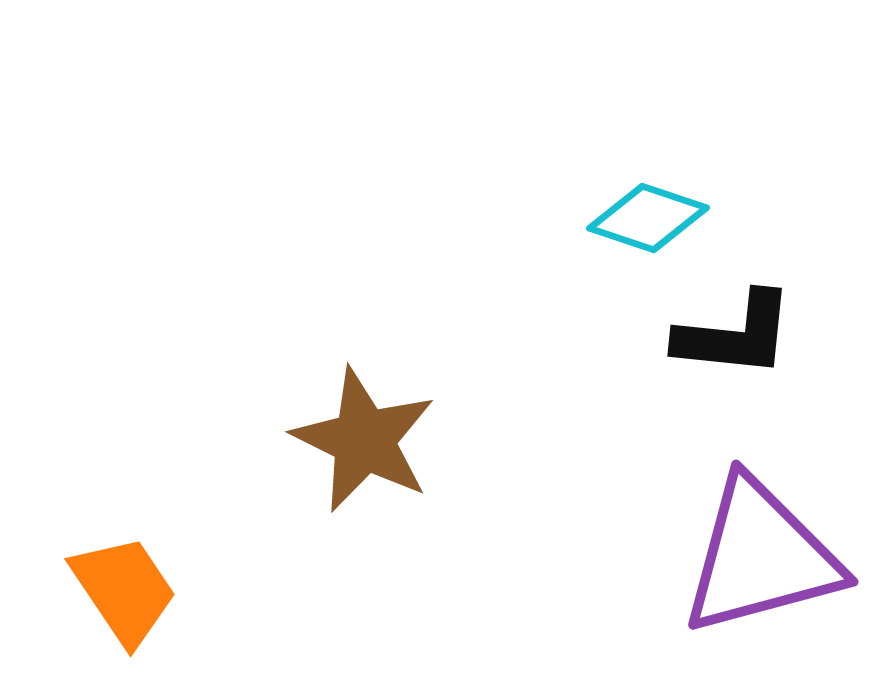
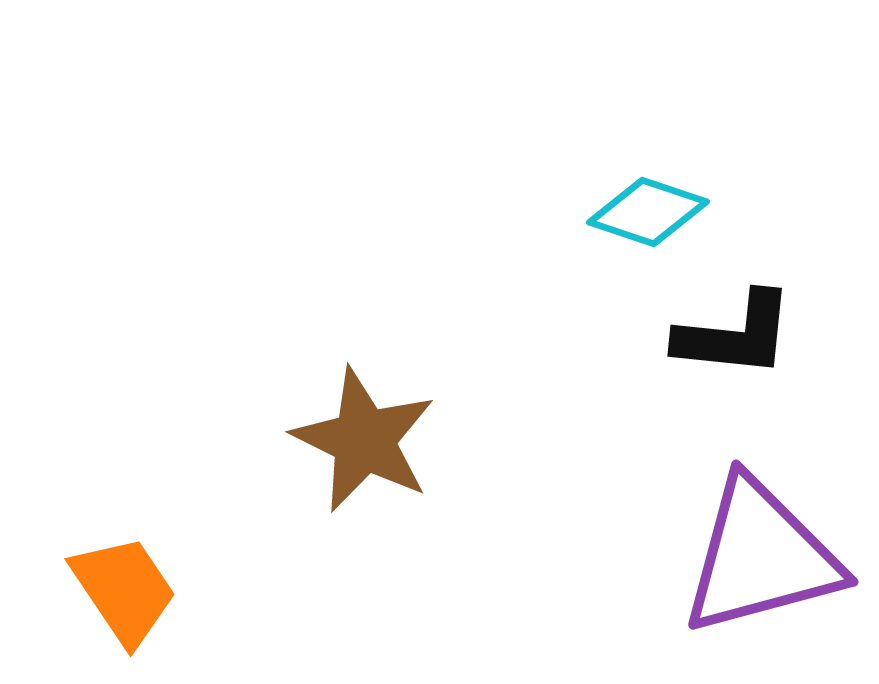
cyan diamond: moved 6 px up
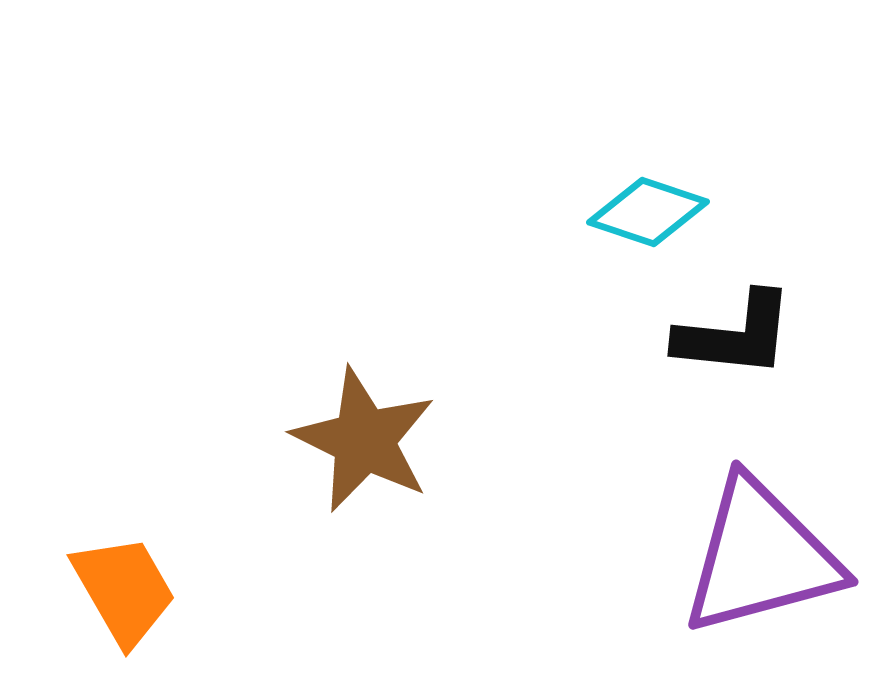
orange trapezoid: rotated 4 degrees clockwise
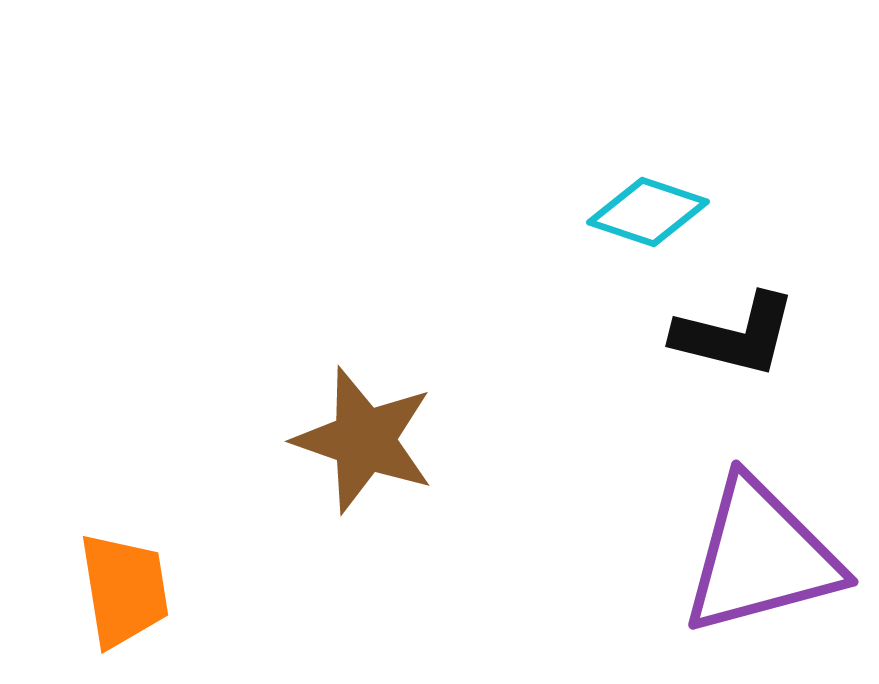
black L-shape: rotated 8 degrees clockwise
brown star: rotated 7 degrees counterclockwise
orange trapezoid: rotated 21 degrees clockwise
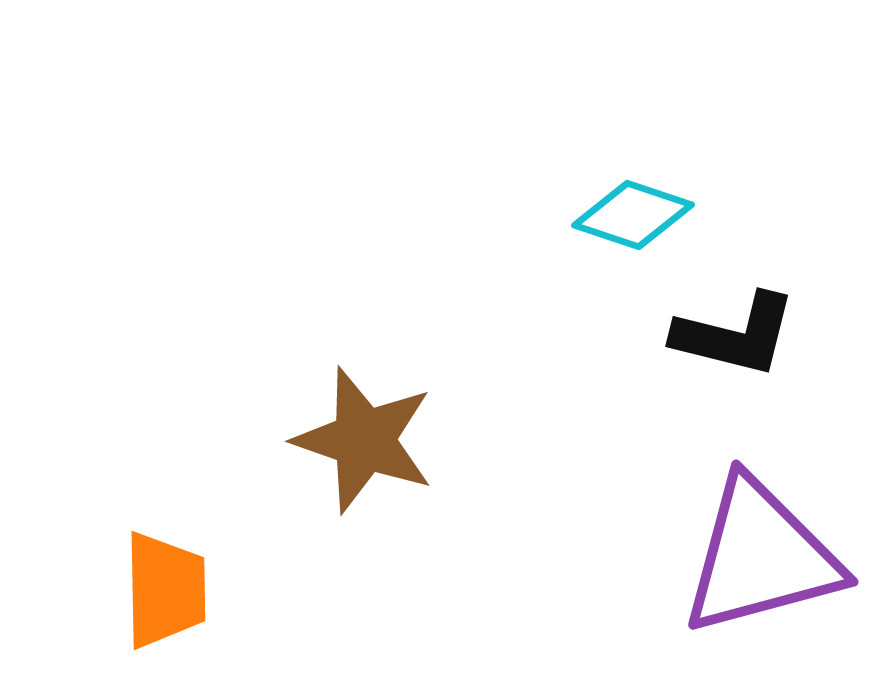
cyan diamond: moved 15 px left, 3 px down
orange trapezoid: moved 41 px right; rotated 8 degrees clockwise
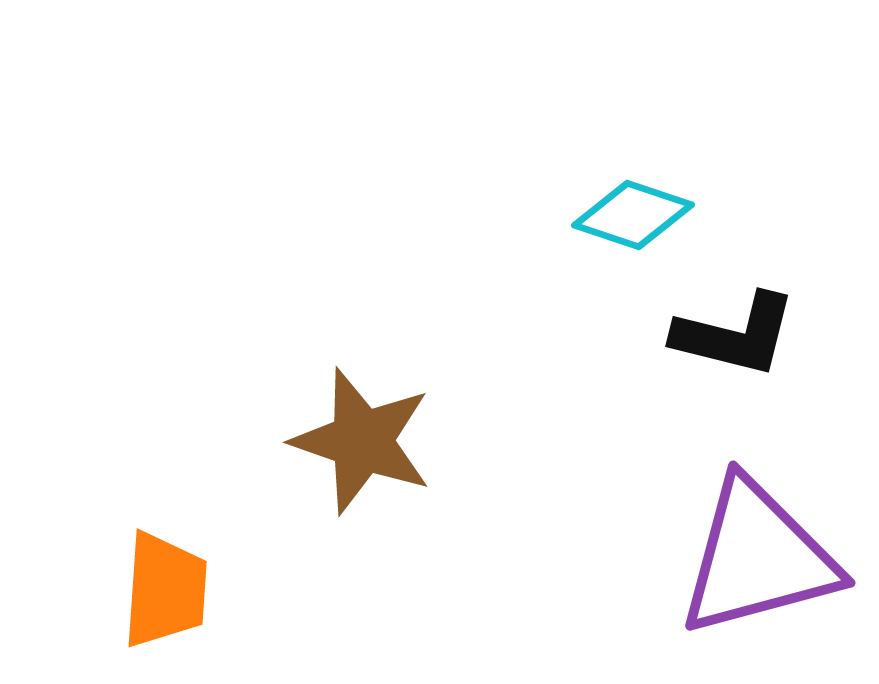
brown star: moved 2 px left, 1 px down
purple triangle: moved 3 px left, 1 px down
orange trapezoid: rotated 5 degrees clockwise
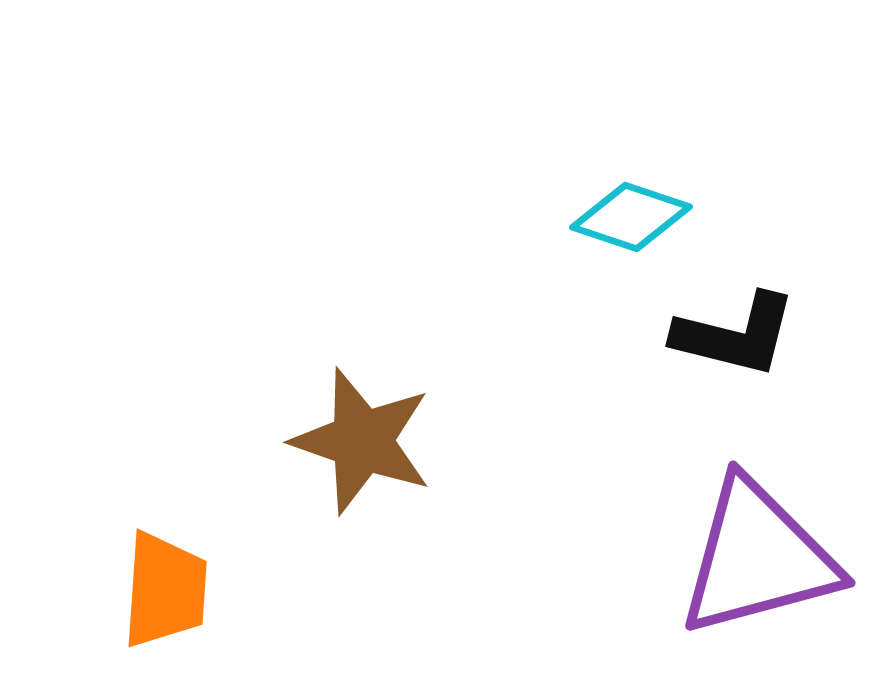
cyan diamond: moved 2 px left, 2 px down
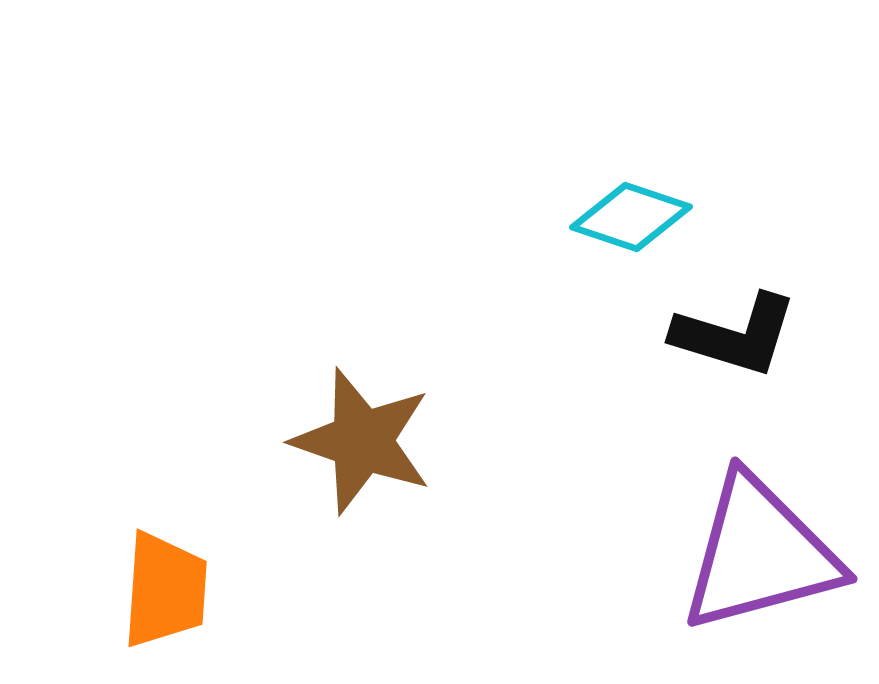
black L-shape: rotated 3 degrees clockwise
purple triangle: moved 2 px right, 4 px up
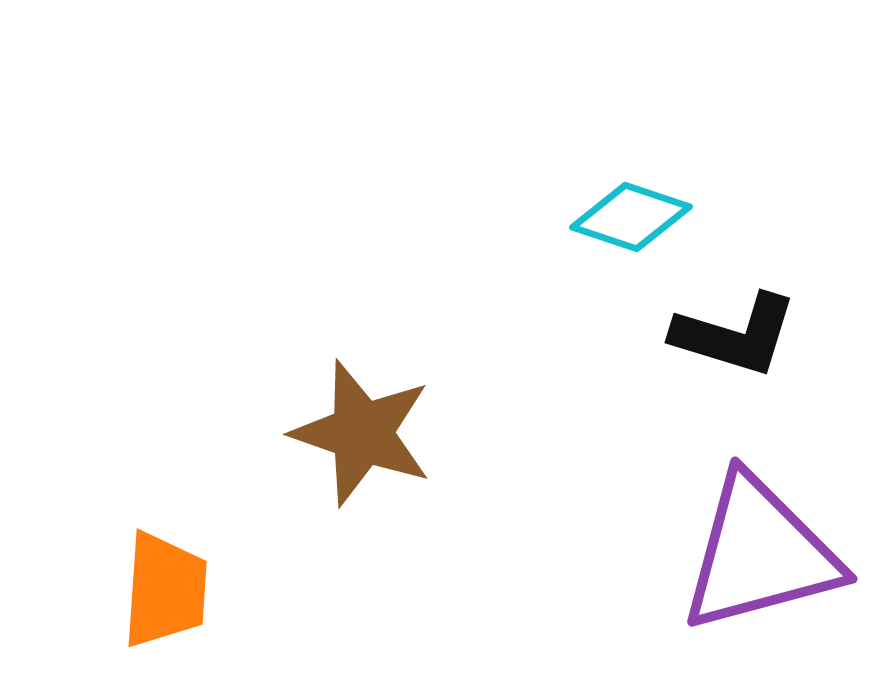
brown star: moved 8 px up
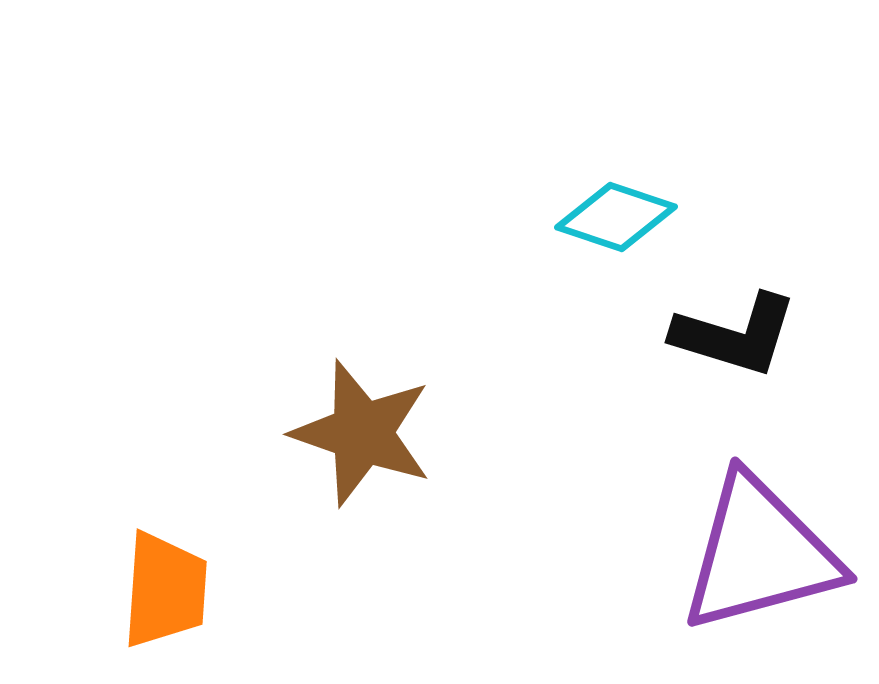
cyan diamond: moved 15 px left
